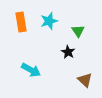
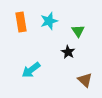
cyan arrow: rotated 114 degrees clockwise
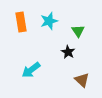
brown triangle: moved 3 px left
